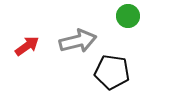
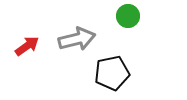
gray arrow: moved 1 px left, 2 px up
black pentagon: moved 1 px down; rotated 20 degrees counterclockwise
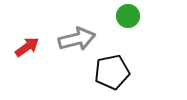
red arrow: moved 1 px down
black pentagon: moved 1 px up
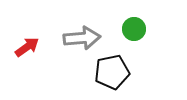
green circle: moved 6 px right, 13 px down
gray arrow: moved 5 px right, 1 px up; rotated 9 degrees clockwise
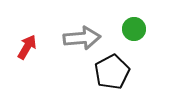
red arrow: rotated 25 degrees counterclockwise
black pentagon: rotated 16 degrees counterclockwise
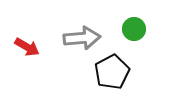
red arrow: rotated 90 degrees clockwise
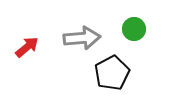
red arrow: rotated 70 degrees counterclockwise
black pentagon: moved 1 px down
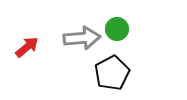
green circle: moved 17 px left
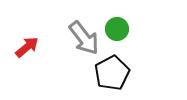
gray arrow: moved 2 px right; rotated 57 degrees clockwise
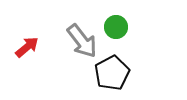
green circle: moved 1 px left, 2 px up
gray arrow: moved 2 px left, 3 px down
